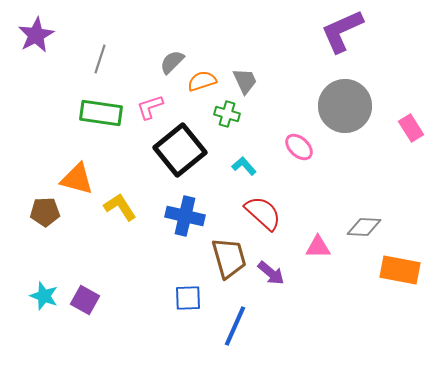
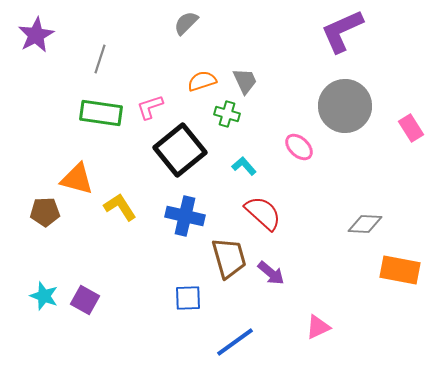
gray semicircle: moved 14 px right, 39 px up
gray diamond: moved 1 px right, 3 px up
pink triangle: moved 80 px down; rotated 24 degrees counterclockwise
blue line: moved 16 px down; rotated 30 degrees clockwise
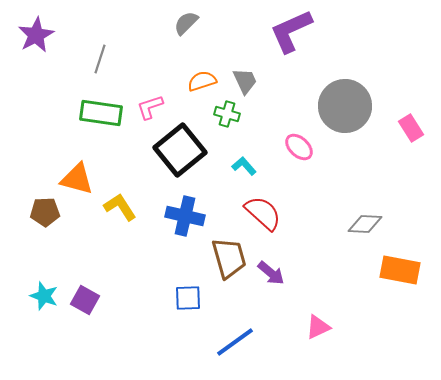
purple L-shape: moved 51 px left
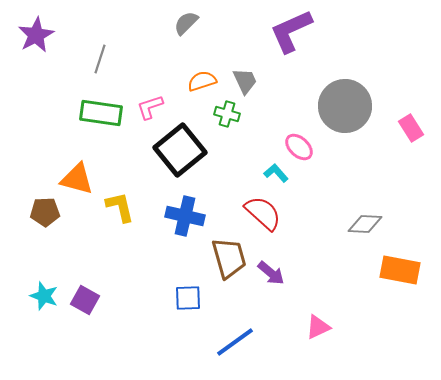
cyan L-shape: moved 32 px right, 7 px down
yellow L-shape: rotated 20 degrees clockwise
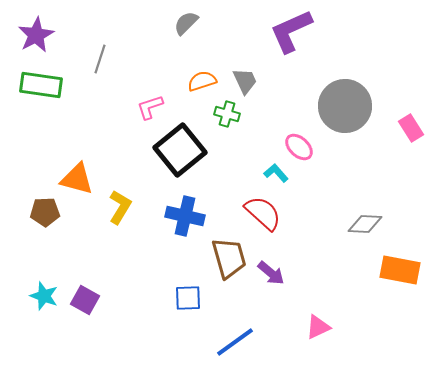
green rectangle: moved 60 px left, 28 px up
yellow L-shape: rotated 44 degrees clockwise
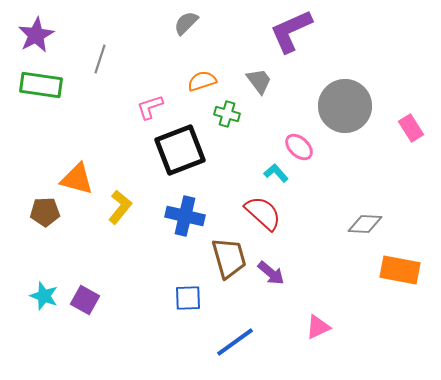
gray trapezoid: moved 14 px right; rotated 12 degrees counterclockwise
black square: rotated 18 degrees clockwise
yellow L-shape: rotated 8 degrees clockwise
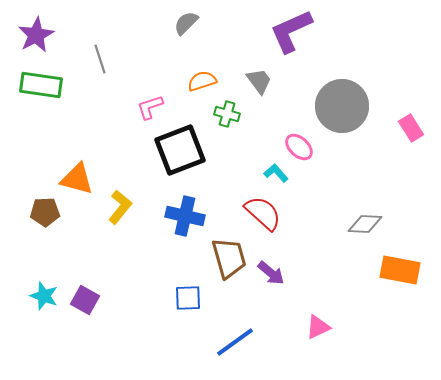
gray line: rotated 36 degrees counterclockwise
gray circle: moved 3 px left
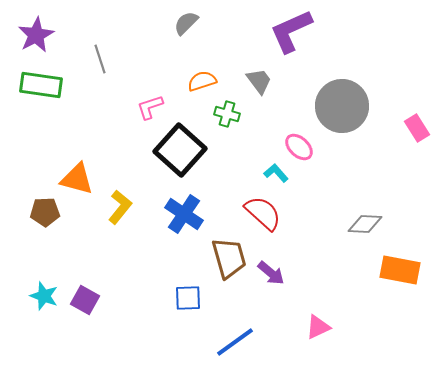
pink rectangle: moved 6 px right
black square: rotated 27 degrees counterclockwise
blue cross: moved 1 px left, 2 px up; rotated 21 degrees clockwise
